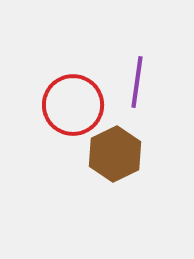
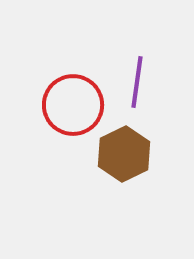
brown hexagon: moved 9 px right
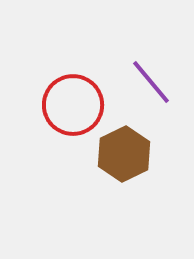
purple line: moved 14 px right; rotated 48 degrees counterclockwise
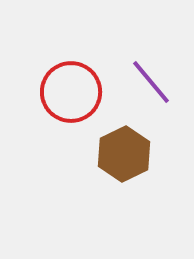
red circle: moved 2 px left, 13 px up
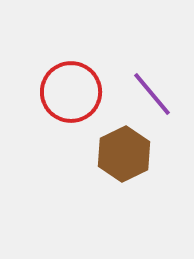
purple line: moved 1 px right, 12 px down
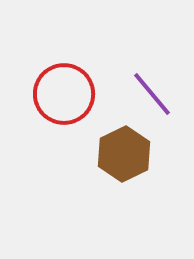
red circle: moved 7 px left, 2 px down
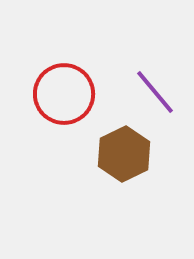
purple line: moved 3 px right, 2 px up
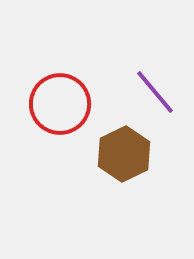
red circle: moved 4 px left, 10 px down
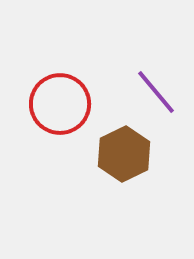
purple line: moved 1 px right
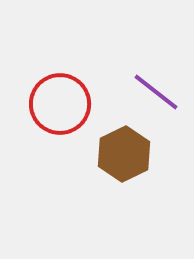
purple line: rotated 12 degrees counterclockwise
